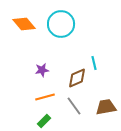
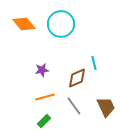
brown trapezoid: rotated 75 degrees clockwise
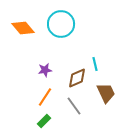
orange diamond: moved 1 px left, 4 px down
cyan line: moved 1 px right, 1 px down
purple star: moved 3 px right
orange line: rotated 42 degrees counterclockwise
brown trapezoid: moved 14 px up
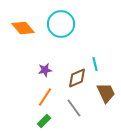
gray line: moved 2 px down
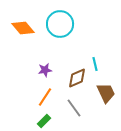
cyan circle: moved 1 px left
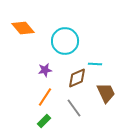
cyan circle: moved 5 px right, 17 px down
cyan line: rotated 72 degrees counterclockwise
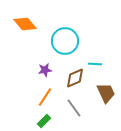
orange diamond: moved 2 px right, 4 px up
brown diamond: moved 2 px left
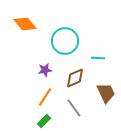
cyan line: moved 3 px right, 6 px up
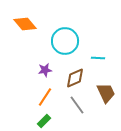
gray line: moved 3 px right, 3 px up
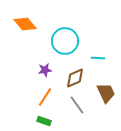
green rectangle: rotated 64 degrees clockwise
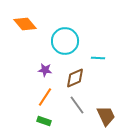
purple star: rotated 16 degrees clockwise
brown trapezoid: moved 23 px down
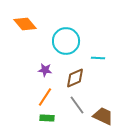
cyan circle: moved 1 px right
brown trapezoid: moved 3 px left; rotated 40 degrees counterclockwise
green rectangle: moved 3 px right, 3 px up; rotated 16 degrees counterclockwise
